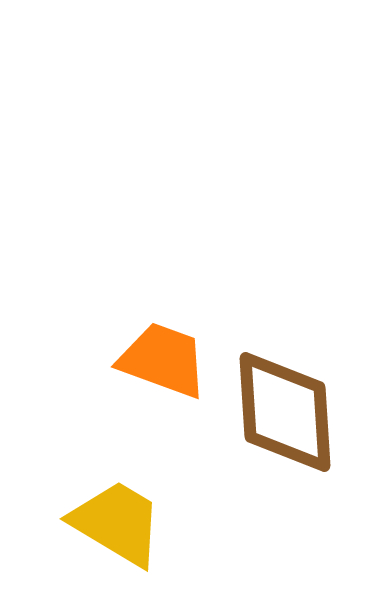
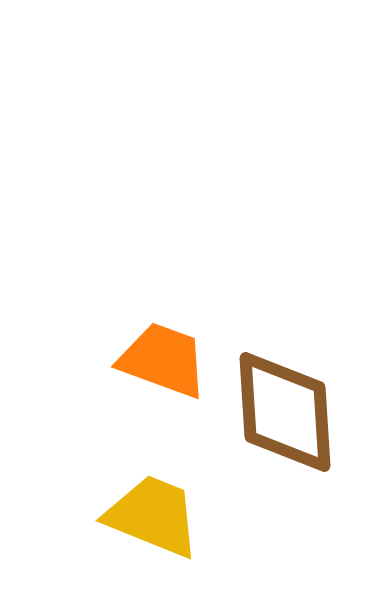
yellow trapezoid: moved 36 px right, 7 px up; rotated 9 degrees counterclockwise
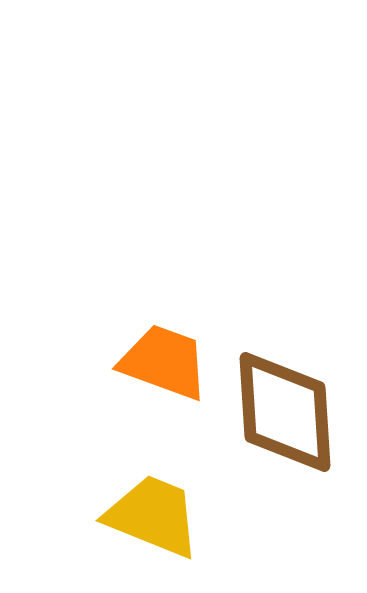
orange trapezoid: moved 1 px right, 2 px down
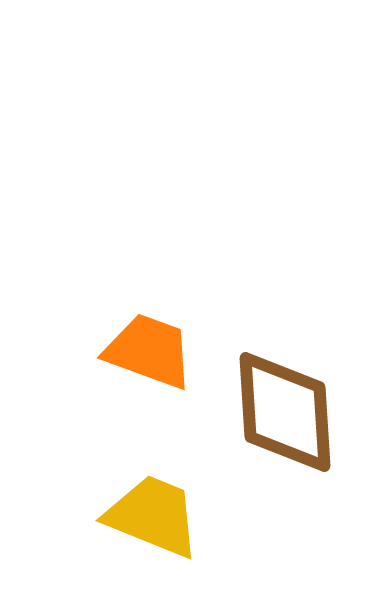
orange trapezoid: moved 15 px left, 11 px up
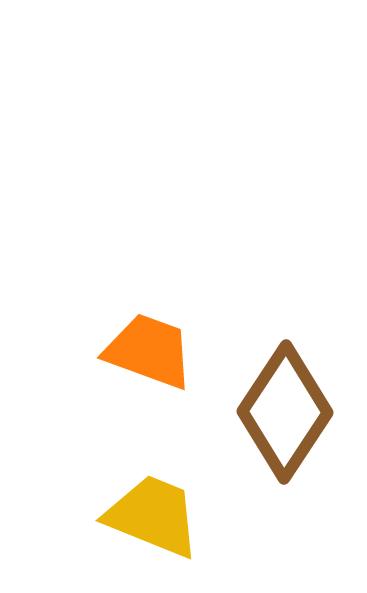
brown diamond: rotated 37 degrees clockwise
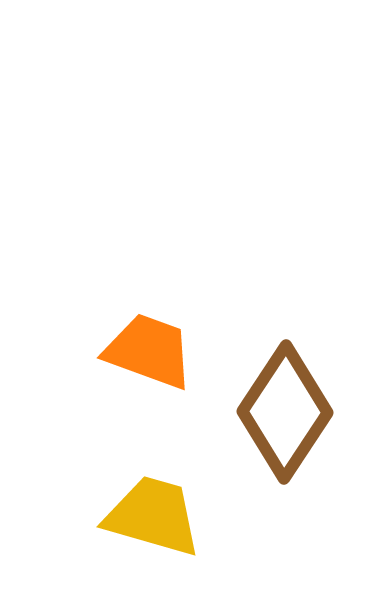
yellow trapezoid: rotated 6 degrees counterclockwise
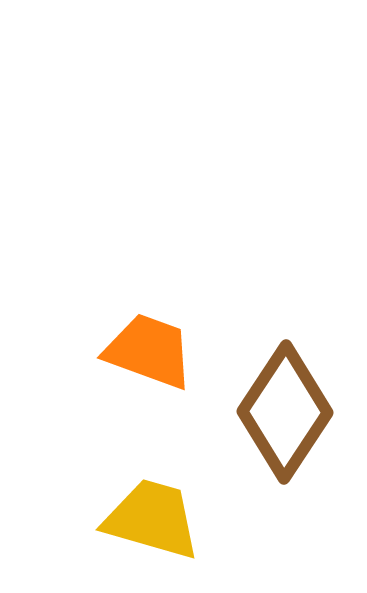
yellow trapezoid: moved 1 px left, 3 px down
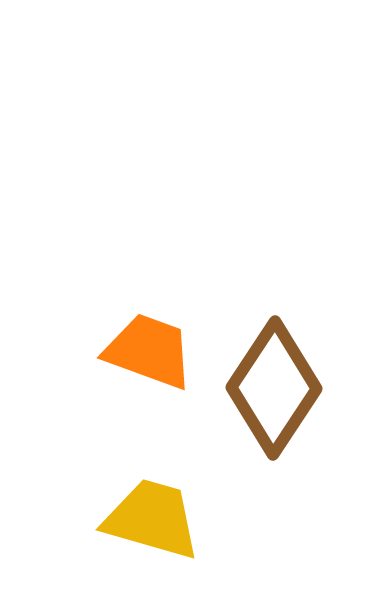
brown diamond: moved 11 px left, 24 px up
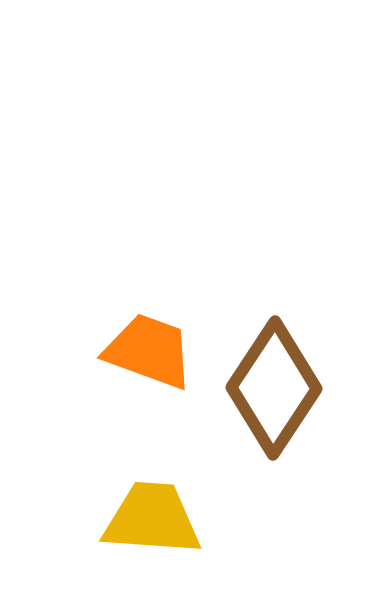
yellow trapezoid: rotated 12 degrees counterclockwise
